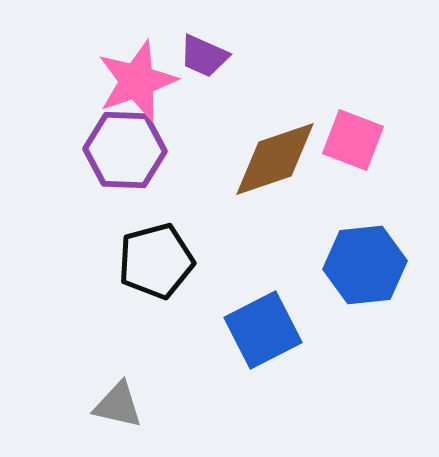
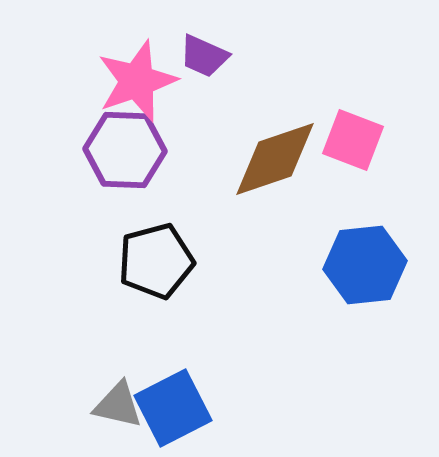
blue square: moved 90 px left, 78 px down
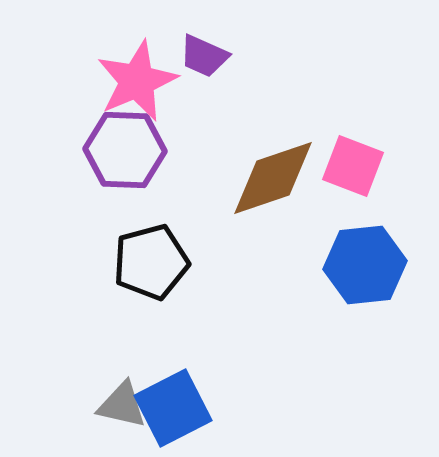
pink star: rotated 4 degrees counterclockwise
pink square: moved 26 px down
brown diamond: moved 2 px left, 19 px down
black pentagon: moved 5 px left, 1 px down
gray triangle: moved 4 px right
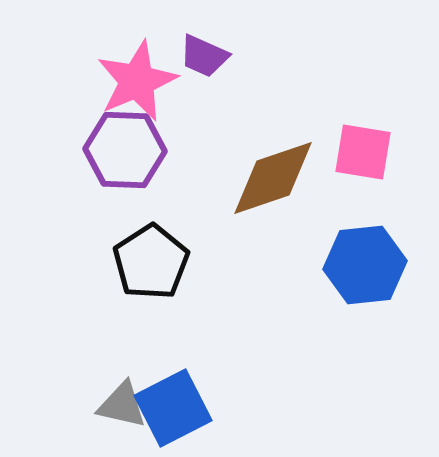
pink square: moved 10 px right, 14 px up; rotated 12 degrees counterclockwise
black pentagon: rotated 18 degrees counterclockwise
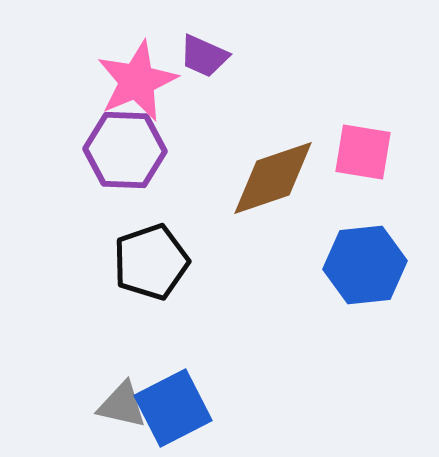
black pentagon: rotated 14 degrees clockwise
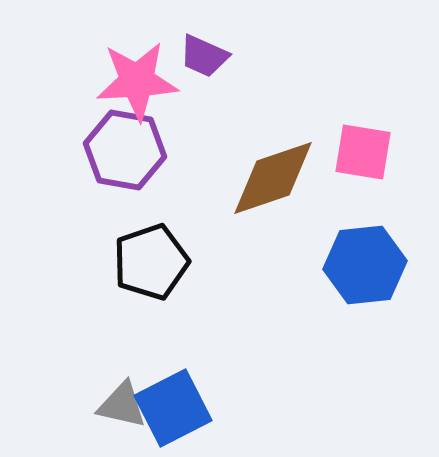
pink star: rotated 20 degrees clockwise
purple hexagon: rotated 8 degrees clockwise
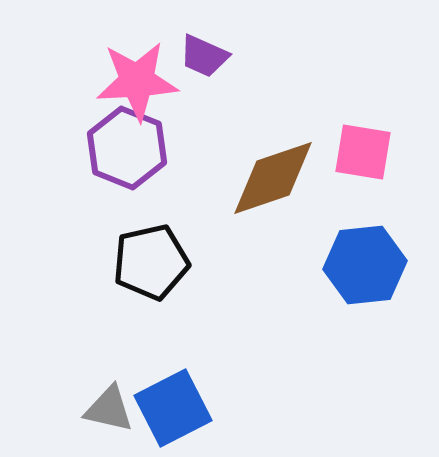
purple hexagon: moved 2 px right, 2 px up; rotated 12 degrees clockwise
black pentagon: rotated 6 degrees clockwise
gray triangle: moved 13 px left, 4 px down
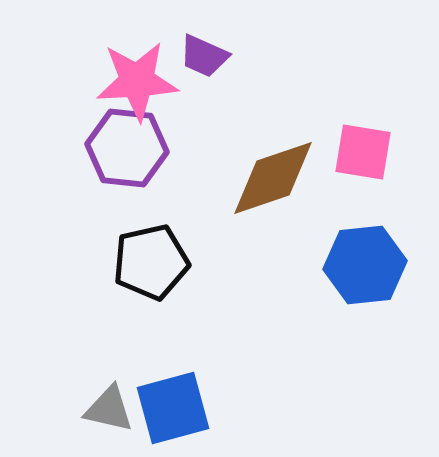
purple hexagon: rotated 16 degrees counterclockwise
blue square: rotated 12 degrees clockwise
